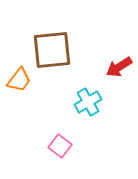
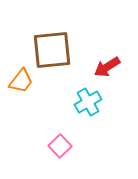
red arrow: moved 12 px left
orange trapezoid: moved 2 px right, 1 px down
pink square: rotated 10 degrees clockwise
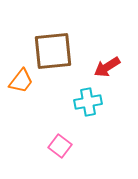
brown square: moved 1 px right, 1 px down
cyan cross: rotated 20 degrees clockwise
pink square: rotated 10 degrees counterclockwise
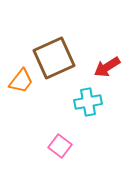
brown square: moved 1 px right, 7 px down; rotated 18 degrees counterclockwise
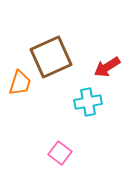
brown square: moved 3 px left, 1 px up
orange trapezoid: moved 1 px left, 2 px down; rotated 20 degrees counterclockwise
pink square: moved 7 px down
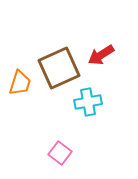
brown square: moved 8 px right, 11 px down
red arrow: moved 6 px left, 12 px up
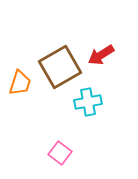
brown square: moved 1 px right, 1 px up; rotated 6 degrees counterclockwise
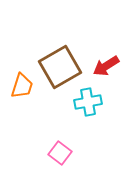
red arrow: moved 5 px right, 11 px down
orange trapezoid: moved 2 px right, 3 px down
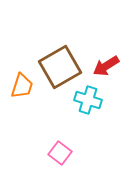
cyan cross: moved 2 px up; rotated 28 degrees clockwise
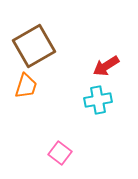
brown square: moved 26 px left, 21 px up
orange trapezoid: moved 4 px right
cyan cross: moved 10 px right; rotated 28 degrees counterclockwise
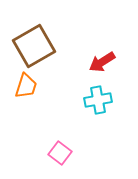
red arrow: moved 4 px left, 4 px up
